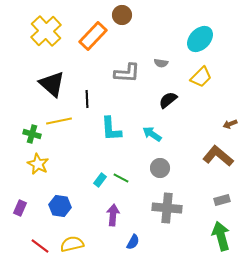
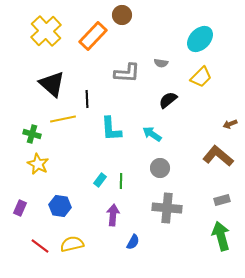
yellow line: moved 4 px right, 2 px up
green line: moved 3 px down; rotated 63 degrees clockwise
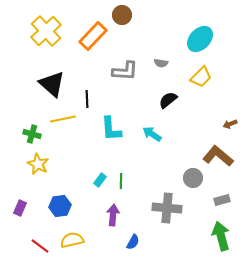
gray L-shape: moved 2 px left, 2 px up
gray circle: moved 33 px right, 10 px down
blue hexagon: rotated 15 degrees counterclockwise
yellow semicircle: moved 4 px up
